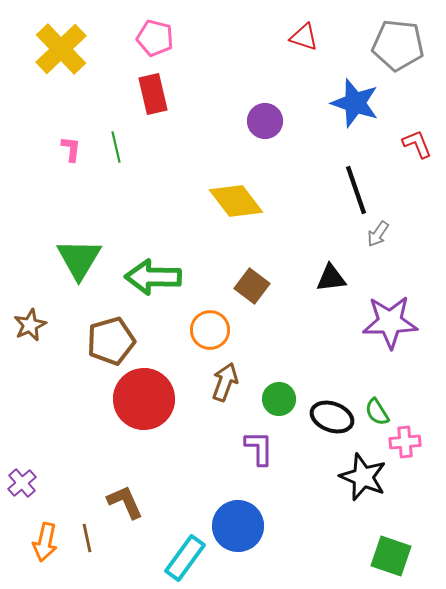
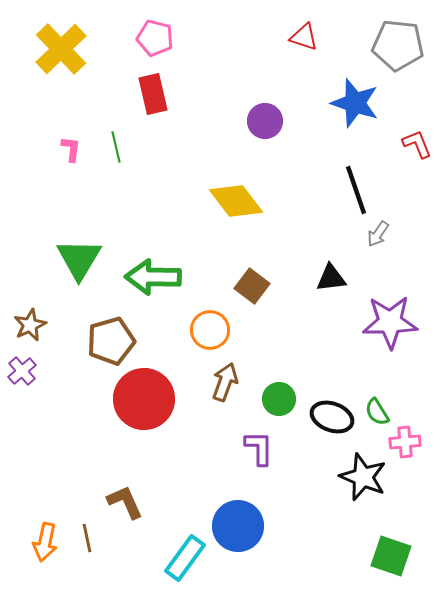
purple cross: moved 112 px up
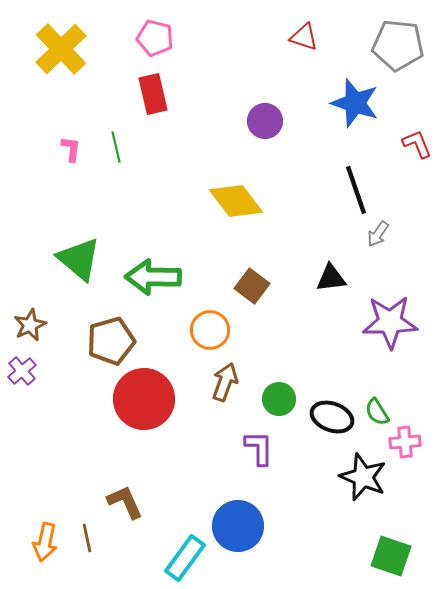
green triangle: rotated 21 degrees counterclockwise
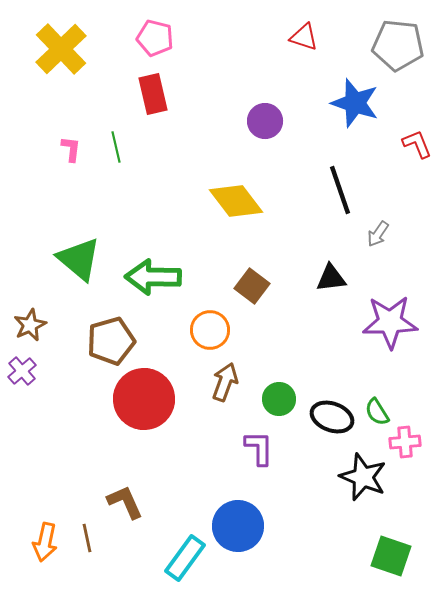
black line: moved 16 px left
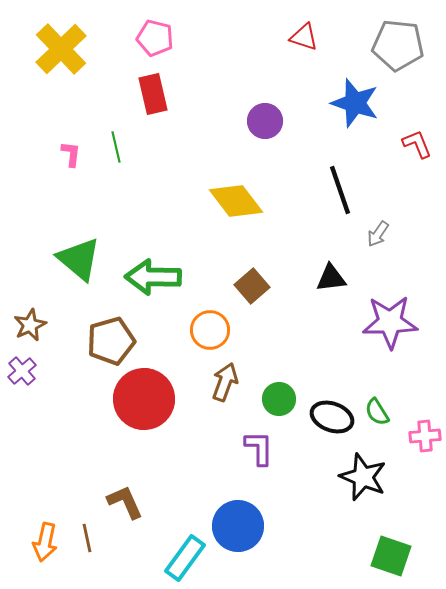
pink L-shape: moved 5 px down
brown square: rotated 12 degrees clockwise
pink cross: moved 20 px right, 6 px up
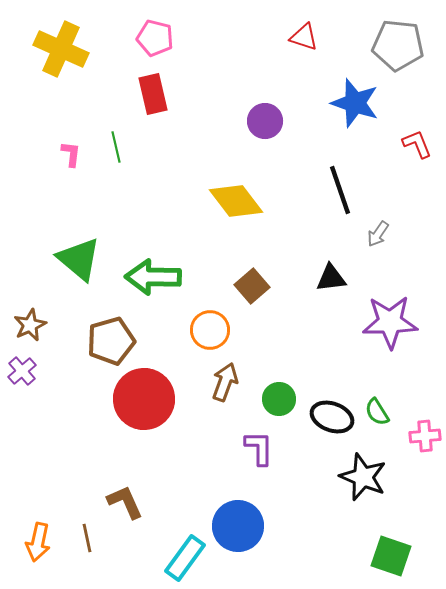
yellow cross: rotated 22 degrees counterclockwise
orange arrow: moved 7 px left
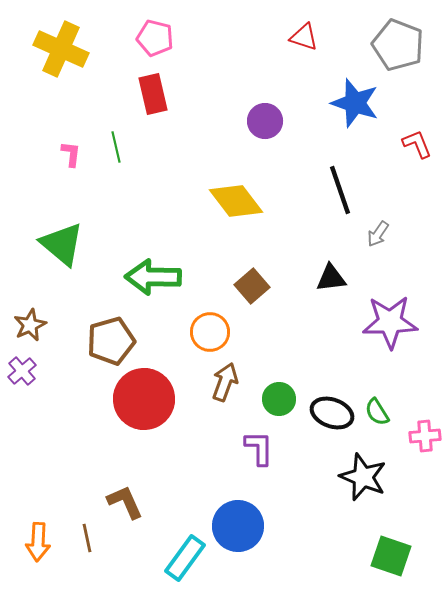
gray pentagon: rotated 15 degrees clockwise
green triangle: moved 17 px left, 15 px up
orange circle: moved 2 px down
black ellipse: moved 4 px up
orange arrow: rotated 9 degrees counterclockwise
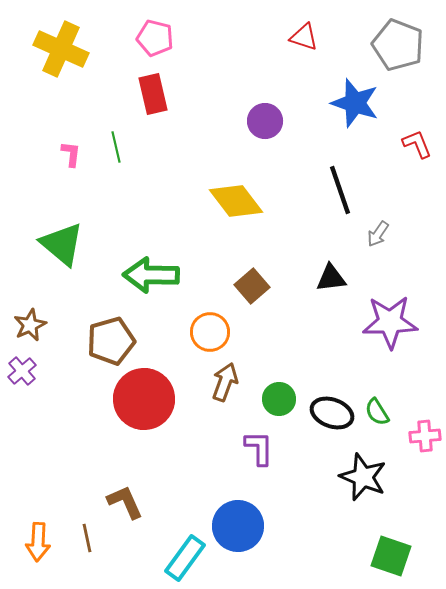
green arrow: moved 2 px left, 2 px up
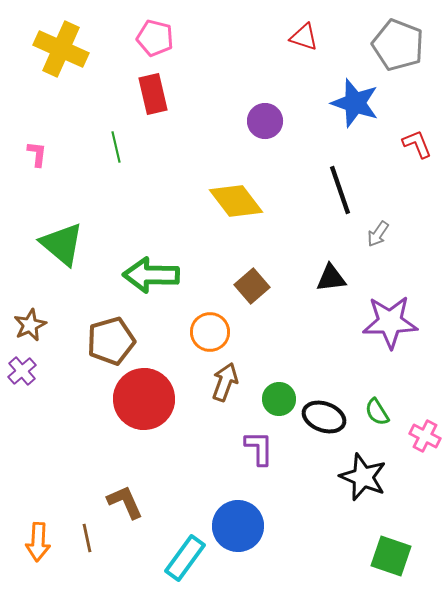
pink L-shape: moved 34 px left
black ellipse: moved 8 px left, 4 px down
pink cross: rotated 32 degrees clockwise
